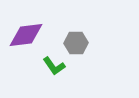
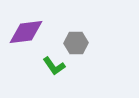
purple diamond: moved 3 px up
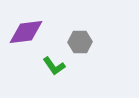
gray hexagon: moved 4 px right, 1 px up
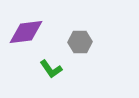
green L-shape: moved 3 px left, 3 px down
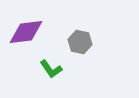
gray hexagon: rotated 15 degrees clockwise
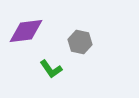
purple diamond: moved 1 px up
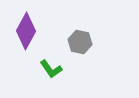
purple diamond: rotated 54 degrees counterclockwise
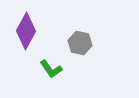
gray hexagon: moved 1 px down
